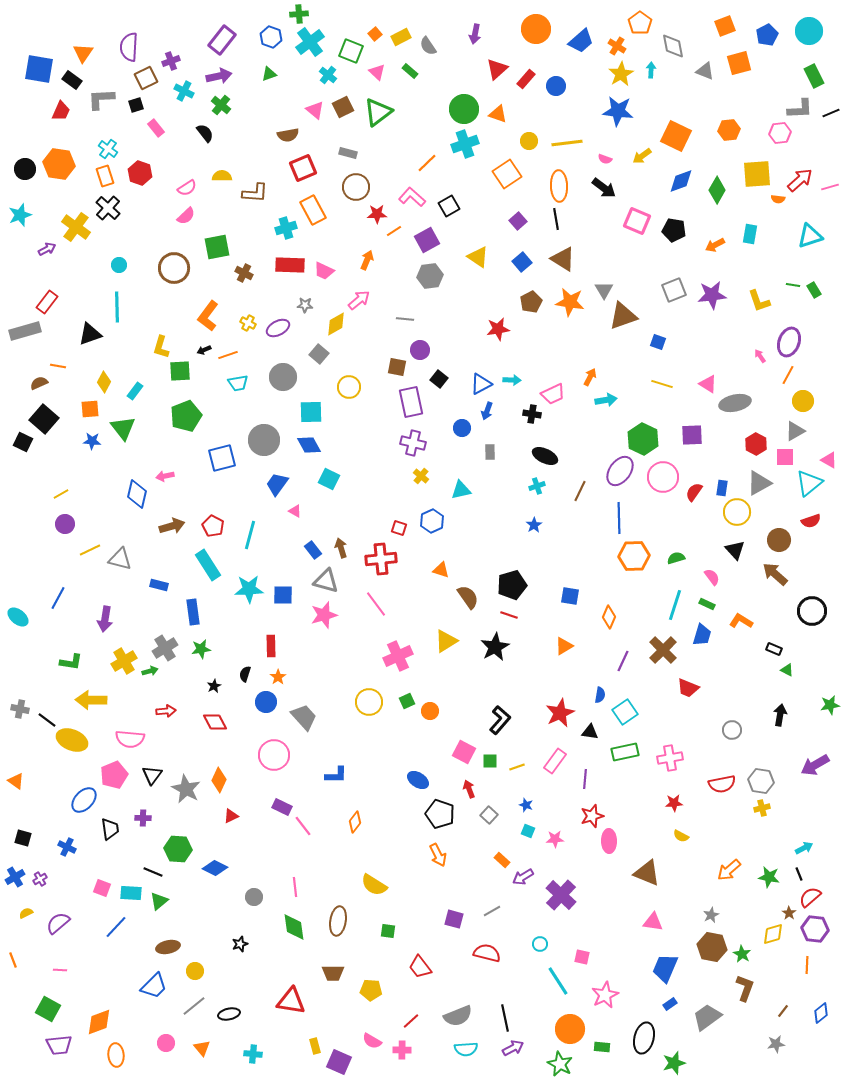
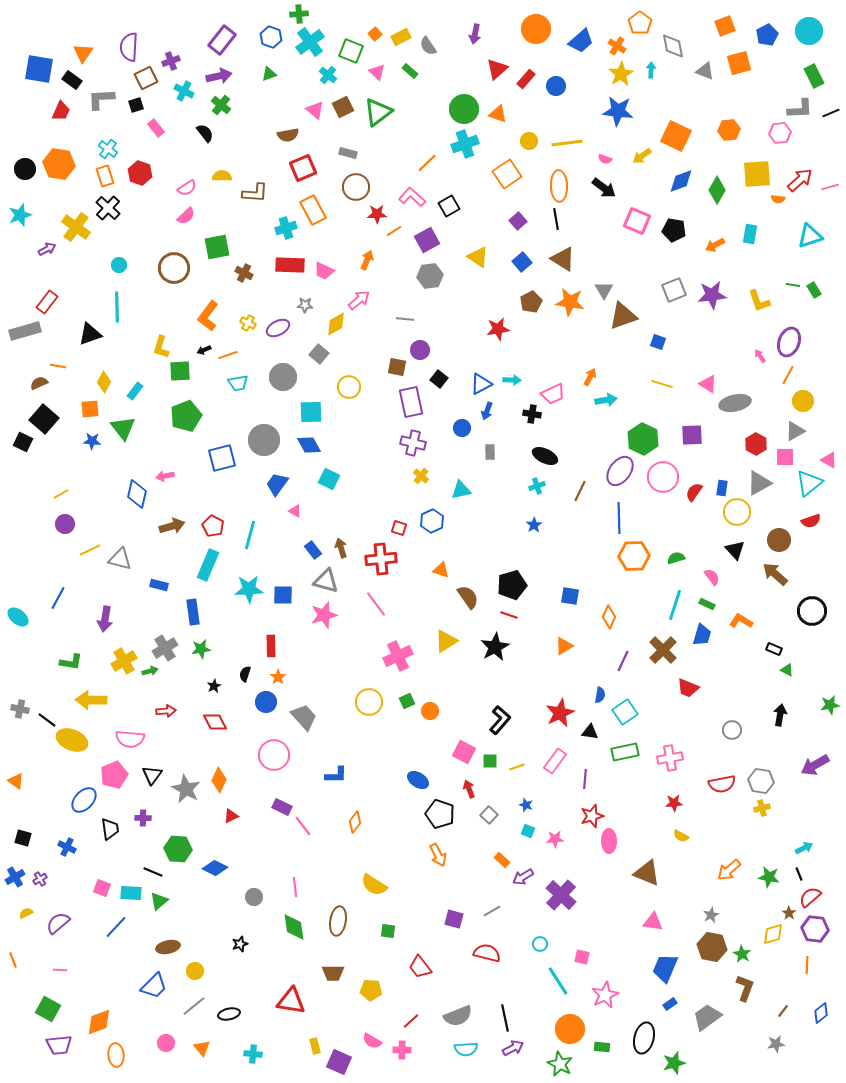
cyan rectangle at (208, 565): rotated 56 degrees clockwise
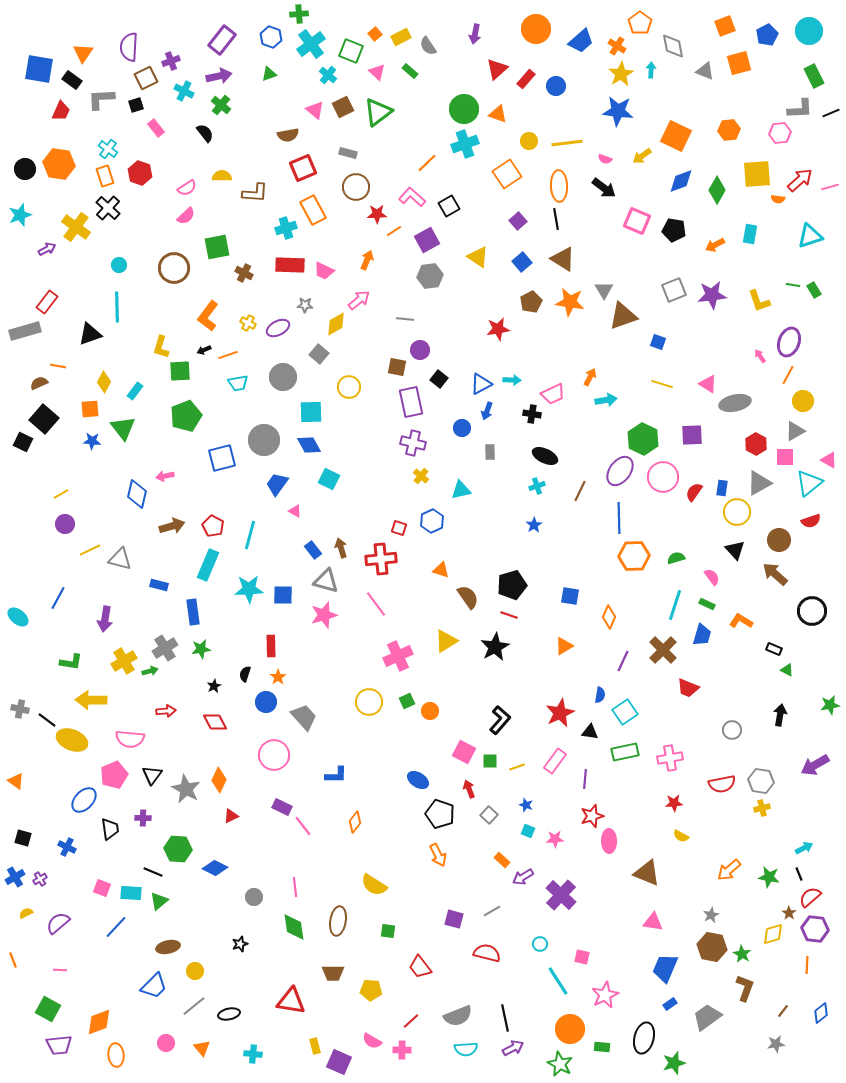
cyan cross at (310, 42): moved 1 px right, 2 px down
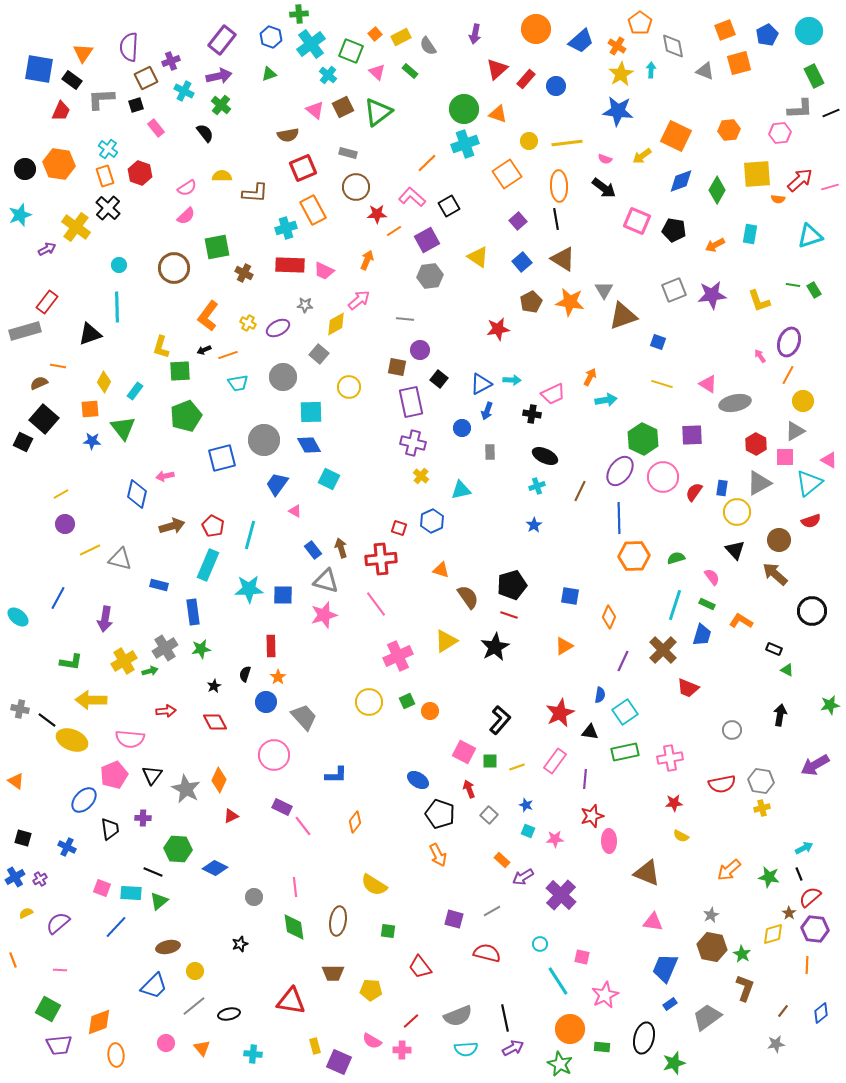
orange square at (725, 26): moved 4 px down
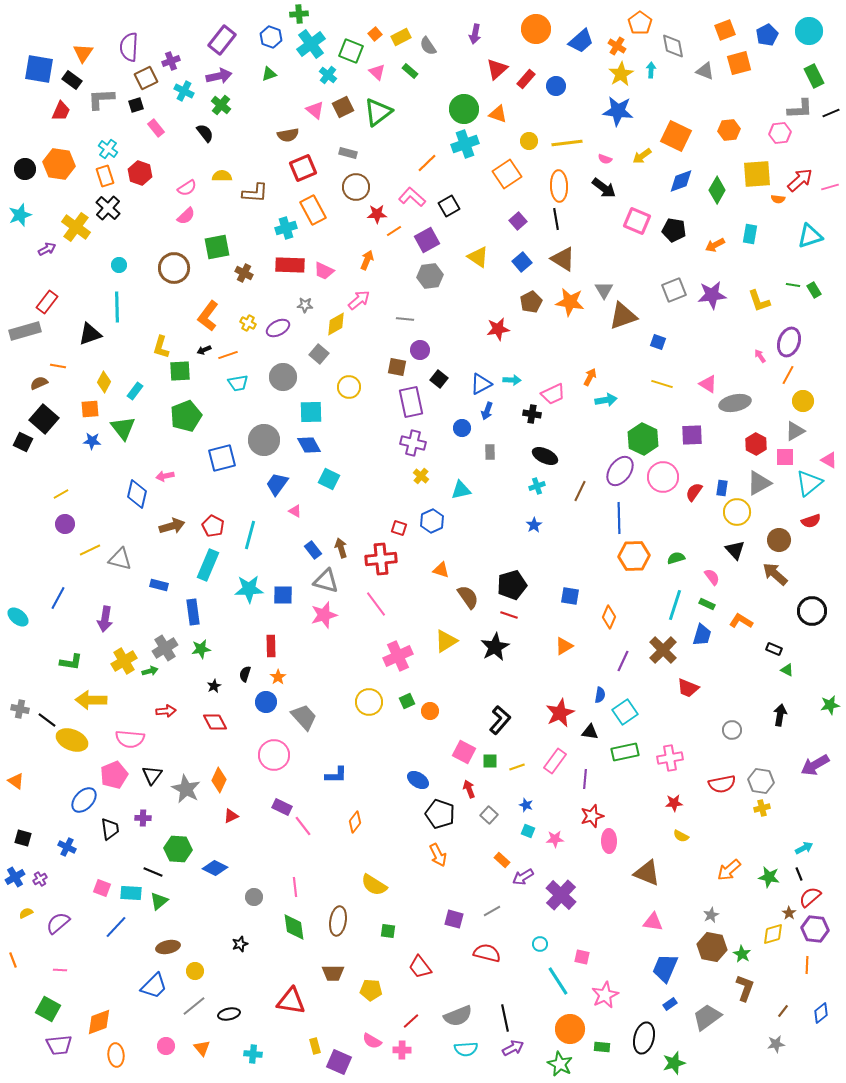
pink circle at (166, 1043): moved 3 px down
